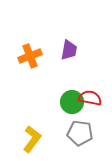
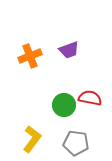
purple trapezoid: rotated 60 degrees clockwise
green circle: moved 8 px left, 3 px down
gray pentagon: moved 4 px left, 10 px down
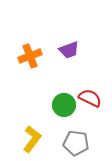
red semicircle: rotated 15 degrees clockwise
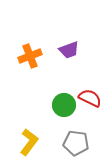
yellow L-shape: moved 3 px left, 3 px down
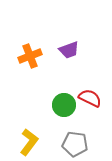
gray pentagon: moved 1 px left, 1 px down
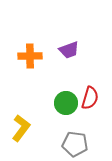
orange cross: rotated 20 degrees clockwise
red semicircle: rotated 80 degrees clockwise
green circle: moved 2 px right, 2 px up
yellow L-shape: moved 8 px left, 14 px up
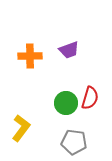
gray pentagon: moved 1 px left, 2 px up
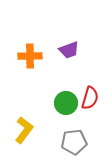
yellow L-shape: moved 3 px right, 2 px down
gray pentagon: rotated 15 degrees counterclockwise
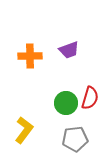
gray pentagon: moved 1 px right, 3 px up
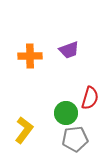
green circle: moved 10 px down
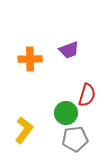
orange cross: moved 3 px down
red semicircle: moved 3 px left, 3 px up
